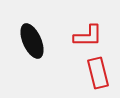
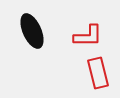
black ellipse: moved 10 px up
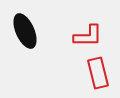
black ellipse: moved 7 px left
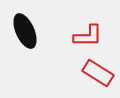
red rectangle: rotated 44 degrees counterclockwise
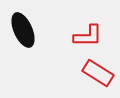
black ellipse: moved 2 px left, 1 px up
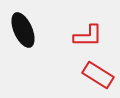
red rectangle: moved 2 px down
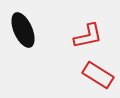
red L-shape: rotated 12 degrees counterclockwise
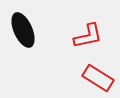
red rectangle: moved 3 px down
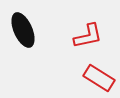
red rectangle: moved 1 px right
